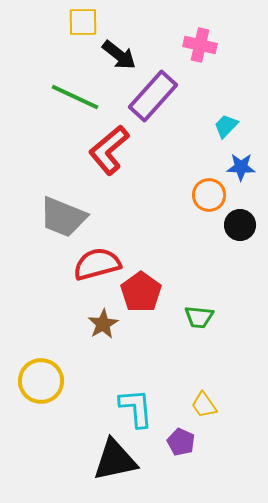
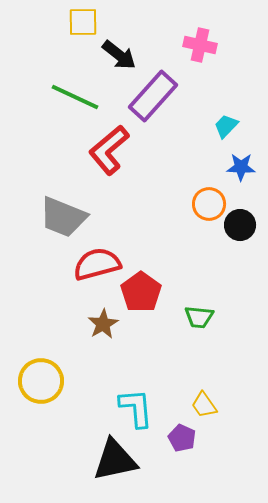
orange circle: moved 9 px down
purple pentagon: moved 1 px right, 4 px up
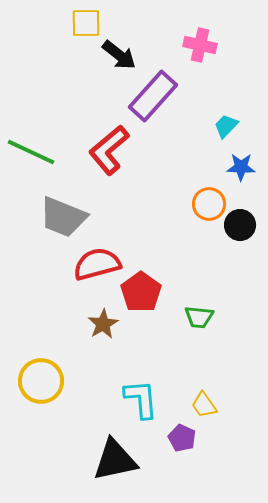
yellow square: moved 3 px right, 1 px down
green line: moved 44 px left, 55 px down
cyan L-shape: moved 5 px right, 9 px up
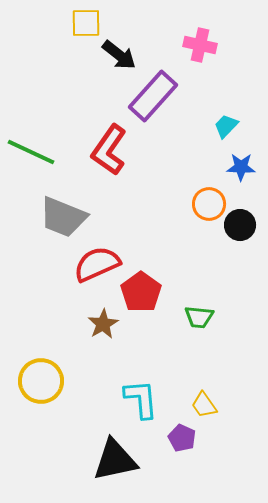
red L-shape: rotated 15 degrees counterclockwise
red semicircle: rotated 9 degrees counterclockwise
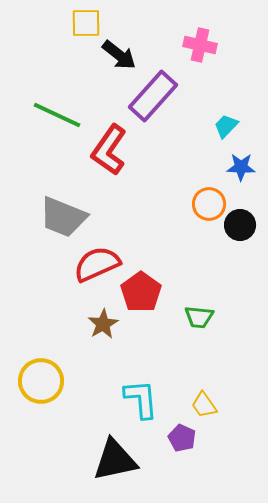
green line: moved 26 px right, 37 px up
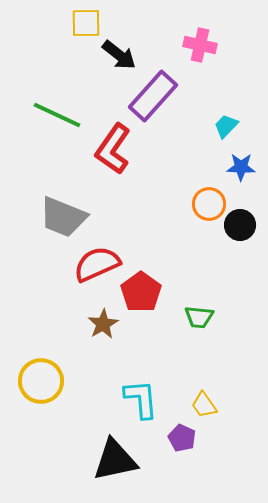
red L-shape: moved 4 px right, 1 px up
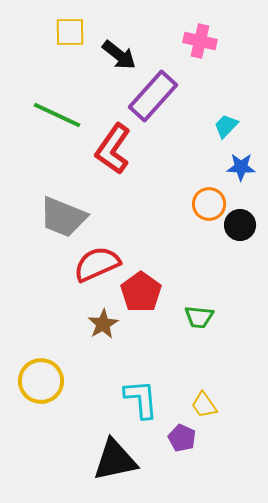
yellow square: moved 16 px left, 9 px down
pink cross: moved 4 px up
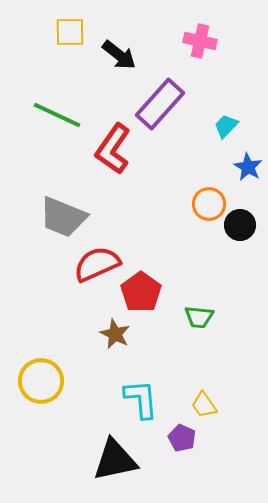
purple rectangle: moved 7 px right, 8 px down
blue star: moved 7 px right; rotated 28 degrees clockwise
brown star: moved 12 px right, 10 px down; rotated 16 degrees counterclockwise
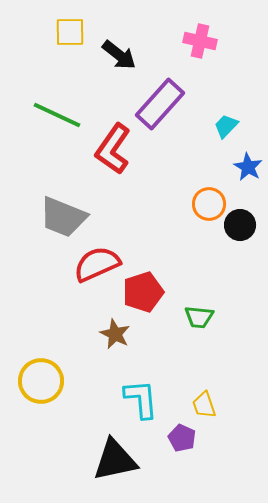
red pentagon: moved 2 px right; rotated 18 degrees clockwise
yellow trapezoid: rotated 16 degrees clockwise
